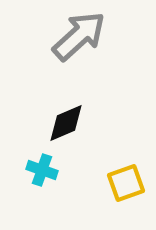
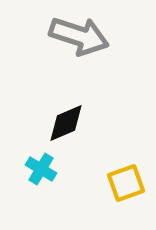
gray arrow: rotated 60 degrees clockwise
cyan cross: moved 1 px left, 1 px up; rotated 12 degrees clockwise
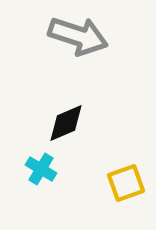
gray arrow: moved 1 px left
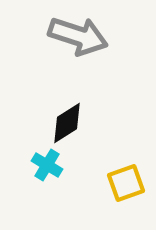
black diamond: moved 1 px right; rotated 9 degrees counterclockwise
cyan cross: moved 6 px right, 4 px up
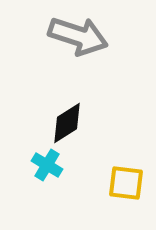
yellow square: rotated 27 degrees clockwise
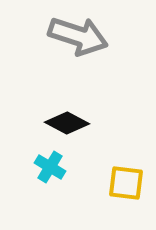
black diamond: rotated 60 degrees clockwise
cyan cross: moved 3 px right, 2 px down
